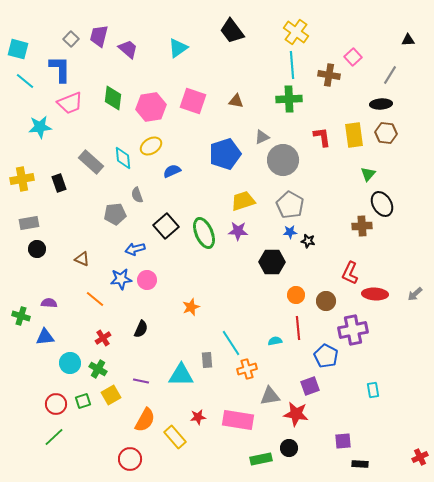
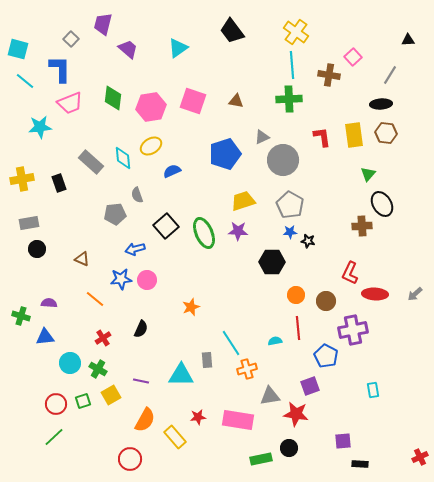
purple trapezoid at (99, 36): moved 4 px right, 12 px up
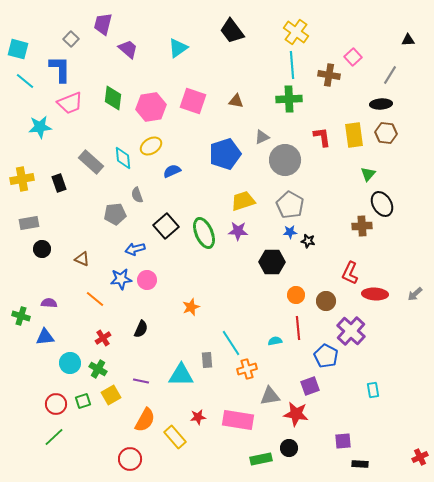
gray circle at (283, 160): moved 2 px right
black circle at (37, 249): moved 5 px right
purple cross at (353, 330): moved 2 px left, 1 px down; rotated 36 degrees counterclockwise
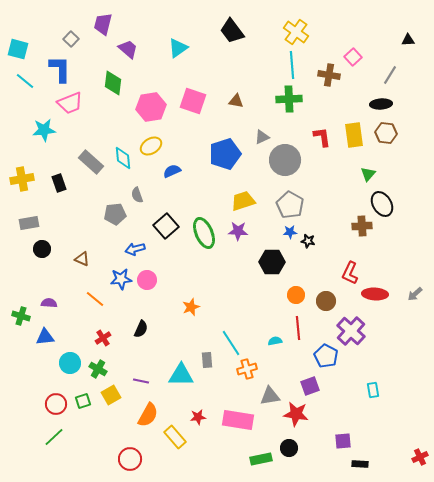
green diamond at (113, 98): moved 15 px up
cyan star at (40, 127): moved 4 px right, 3 px down
orange semicircle at (145, 420): moved 3 px right, 5 px up
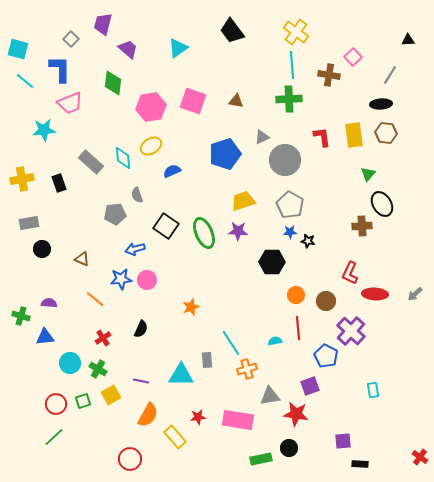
black square at (166, 226): rotated 15 degrees counterclockwise
red cross at (420, 457): rotated 28 degrees counterclockwise
